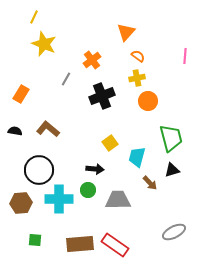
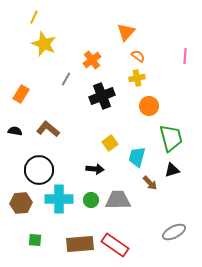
orange circle: moved 1 px right, 5 px down
green circle: moved 3 px right, 10 px down
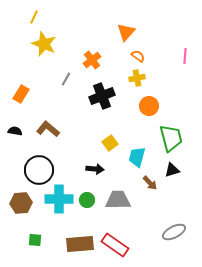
green circle: moved 4 px left
